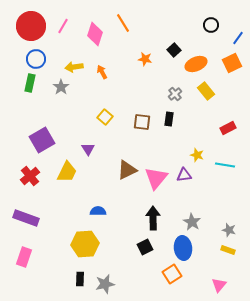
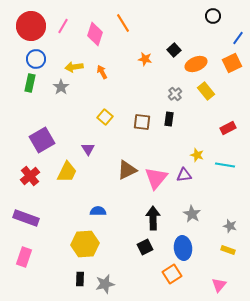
black circle at (211, 25): moved 2 px right, 9 px up
gray star at (192, 222): moved 8 px up
gray star at (229, 230): moved 1 px right, 4 px up
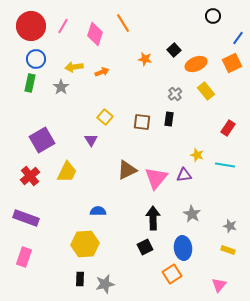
orange arrow at (102, 72): rotated 96 degrees clockwise
red rectangle at (228, 128): rotated 28 degrees counterclockwise
purple triangle at (88, 149): moved 3 px right, 9 px up
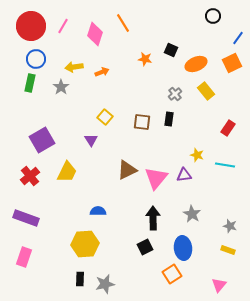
black square at (174, 50): moved 3 px left; rotated 24 degrees counterclockwise
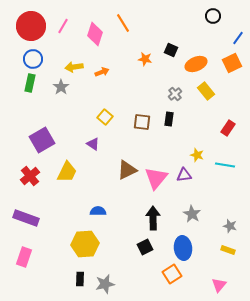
blue circle at (36, 59): moved 3 px left
purple triangle at (91, 140): moved 2 px right, 4 px down; rotated 24 degrees counterclockwise
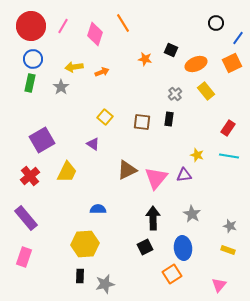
black circle at (213, 16): moved 3 px right, 7 px down
cyan line at (225, 165): moved 4 px right, 9 px up
blue semicircle at (98, 211): moved 2 px up
purple rectangle at (26, 218): rotated 30 degrees clockwise
black rectangle at (80, 279): moved 3 px up
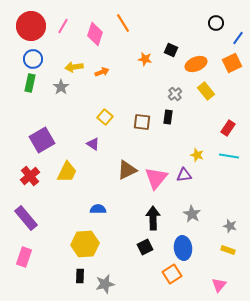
black rectangle at (169, 119): moved 1 px left, 2 px up
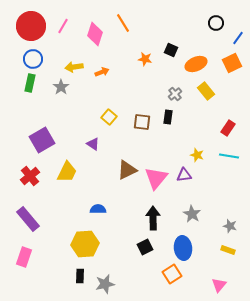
yellow square at (105, 117): moved 4 px right
purple rectangle at (26, 218): moved 2 px right, 1 px down
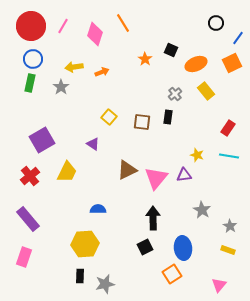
orange star at (145, 59): rotated 24 degrees clockwise
gray star at (192, 214): moved 10 px right, 4 px up
gray star at (230, 226): rotated 16 degrees clockwise
